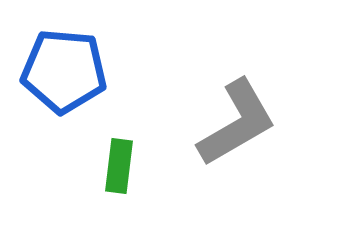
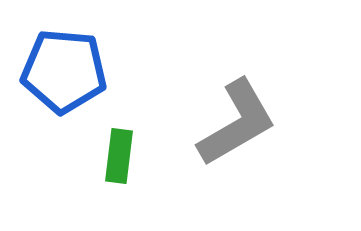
green rectangle: moved 10 px up
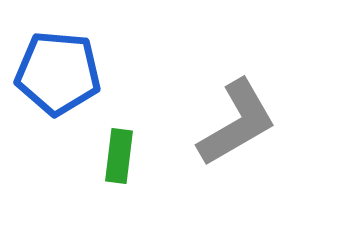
blue pentagon: moved 6 px left, 2 px down
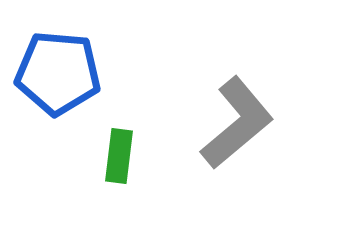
gray L-shape: rotated 10 degrees counterclockwise
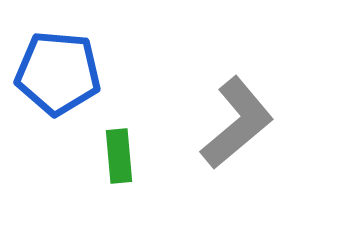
green rectangle: rotated 12 degrees counterclockwise
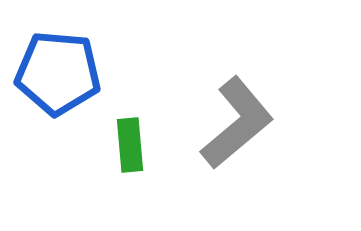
green rectangle: moved 11 px right, 11 px up
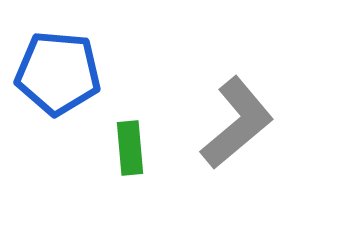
green rectangle: moved 3 px down
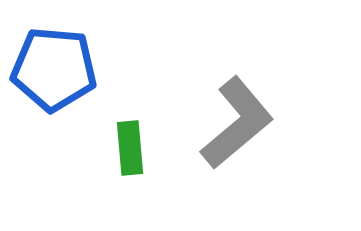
blue pentagon: moved 4 px left, 4 px up
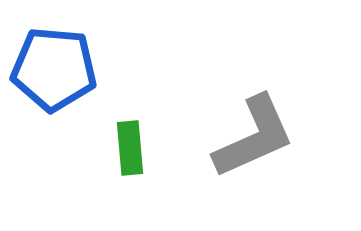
gray L-shape: moved 17 px right, 14 px down; rotated 16 degrees clockwise
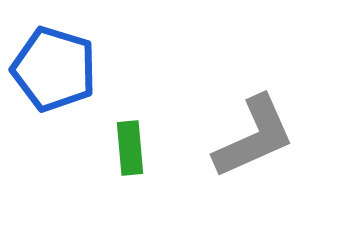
blue pentagon: rotated 12 degrees clockwise
